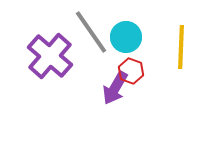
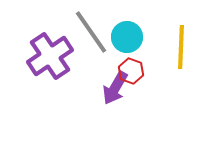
cyan circle: moved 1 px right
purple cross: rotated 15 degrees clockwise
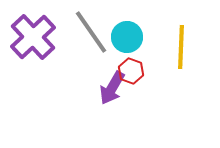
purple cross: moved 17 px left, 19 px up; rotated 9 degrees counterclockwise
purple arrow: moved 3 px left
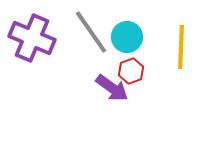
purple cross: moved 1 px left, 1 px down; rotated 24 degrees counterclockwise
red hexagon: rotated 20 degrees clockwise
purple arrow: rotated 84 degrees counterclockwise
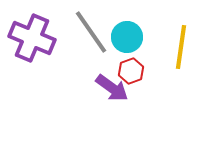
yellow line: rotated 6 degrees clockwise
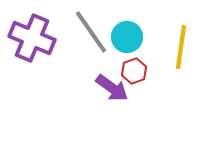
red hexagon: moved 3 px right
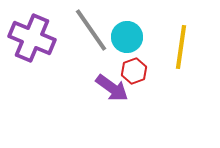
gray line: moved 2 px up
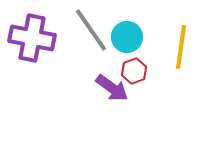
purple cross: rotated 12 degrees counterclockwise
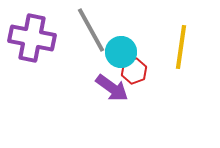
gray line: rotated 6 degrees clockwise
cyan circle: moved 6 px left, 15 px down
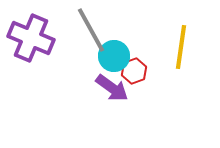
purple cross: moved 1 px left; rotated 12 degrees clockwise
cyan circle: moved 7 px left, 4 px down
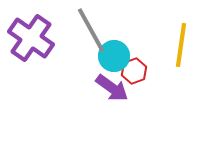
purple cross: rotated 12 degrees clockwise
yellow line: moved 2 px up
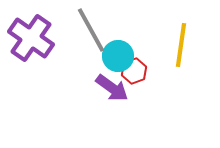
cyan circle: moved 4 px right
